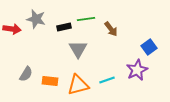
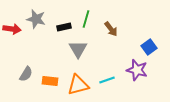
green line: rotated 66 degrees counterclockwise
purple star: rotated 30 degrees counterclockwise
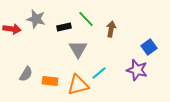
green line: rotated 60 degrees counterclockwise
brown arrow: rotated 133 degrees counterclockwise
cyan line: moved 8 px left, 7 px up; rotated 21 degrees counterclockwise
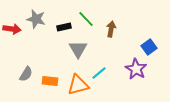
purple star: moved 1 px left, 1 px up; rotated 15 degrees clockwise
